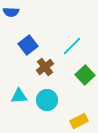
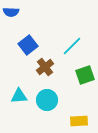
green square: rotated 24 degrees clockwise
yellow rectangle: rotated 24 degrees clockwise
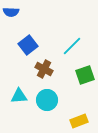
brown cross: moved 1 px left, 2 px down; rotated 24 degrees counterclockwise
yellow rectangle: rotated 18 degrees counterclockwise
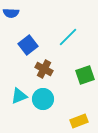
blue semicircle: moved 1 px down
cyan line: moved 4 px left, 9 px up
cyan triangle: rotated 18 degrees counterclockwise
cyan circle: moved 4 px left, 1 px up
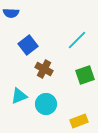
cyan line: moved 9 px right, 3 px down
cyan circle: moved 3 px right, 5 px down
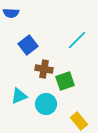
brown cross: rotated 18 degrees counterclockwise
green square: moved 20 px left, 6 px down
yellow rectangle: rotated 72 degrees clockwise
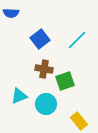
blue square: moved 12 px right, 6 px up
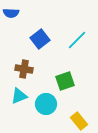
brown cross: moved 20 px left
